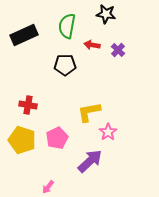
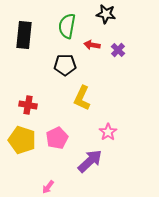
black rectangle: rotated 60 degrees counterclockwise
yellow L-shape: moved 7 px left, 14 px up; rotated 55 degrees counterclockwise
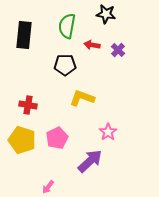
yellow L-shape: rotated 85 degrees clockwise
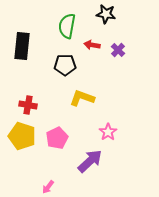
black rectangle: moved 2 px left, 11 px down
yellow pentagon: moved 4 px up
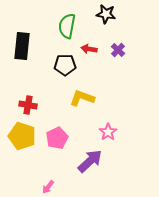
red arrow: moved 3 px left, 4 px down
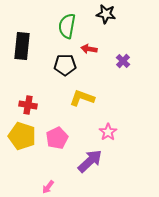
purple cross: moved 5 px right, 11 px down
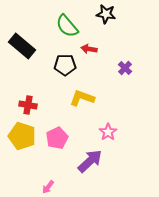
green semicircle: rotated 50 degrees counterclockwise
black rectangle: rotated 56 degrees counterclockwise
purple cross: moved 2 px right, 7 px down
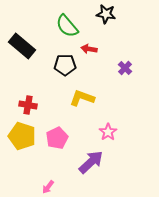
purple arrow: moved 1 px right, 1 px down
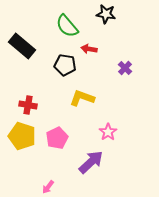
black pentagon: rotated 10 degrees clockwise
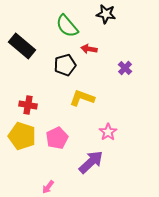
black pentagon: rotated 25 degrees counterclockwise
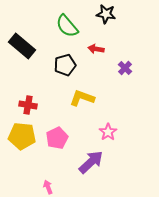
red arrow: moved 7 px right
yellow pentagon: rotated 12 degrees counterclockwise
pink arrow: rotated 120 degrees clockwise
